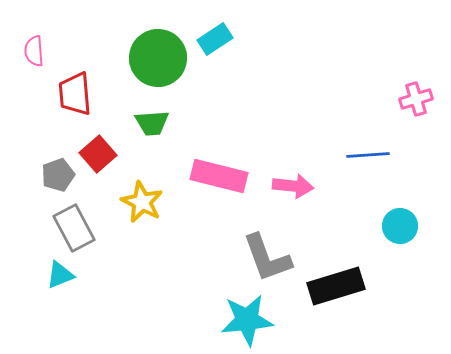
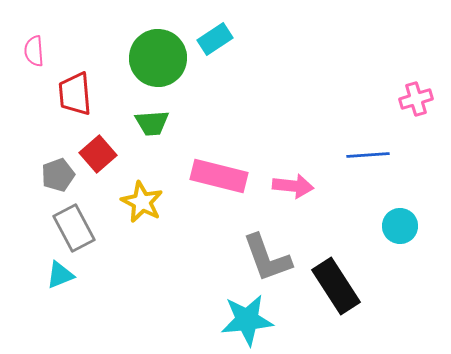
black rectangle: rotated 74 degrees clockwise
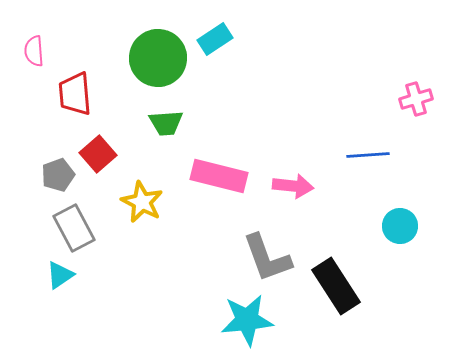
green trapezoid: moved 14 px right
cyan triangle: rotated 12 degrees counterclockwise
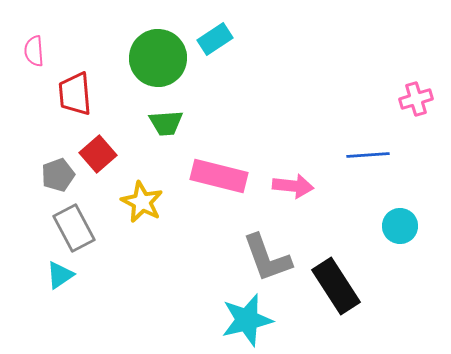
cyan star: rotated 8 degrees counterclockwise
